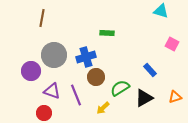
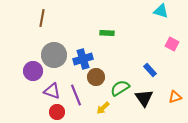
blue cross: moved 3 px left, 2 px down
purple circle: moved 2 px right
black triangle: rotated 36 degrees counterclockwise
red circle: moved 13 px right, 1 px up
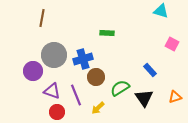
yellow arrow: moved 5 px left
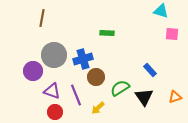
pink square: moved 10 px up; rotated 24 degrees counterclockwise
black triangle: moved 1 px up
red circle: moved 2 px left
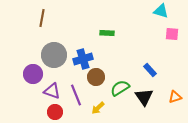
purple circle: moved 3 px down
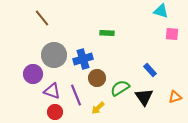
brown line: rotated 48 degrees counterclockwise
brown circle: moved 1 px right, 1 px down
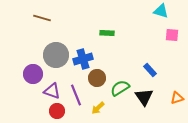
brown line: rotated 36 degrees counterclockwise
pink square: moved 1 px down
gray circle: moved 2 px right
orange triangle: moved 2 px right, 1 px down
red circle: moved 2 px right, 1 px up
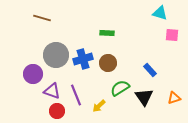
cyan triangle: moved 1 px left, 2 px down
brown circle: moved 11 px right, 15 px up
orange triangle: moved 3 px left
yellow arrow: moved 1 px right, 2 px up
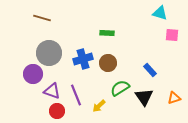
gray circle: moved 7 px left, 2 px up
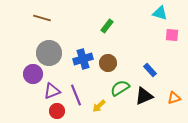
green rectangle: moved 7 px up; rotated 56 degrees counterclockwise
purple triangle: rotated 42 degrees counterclockwise
black triangle: moved 1 px up; rotated 42 degrees clockwise
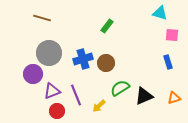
brown circle: moved 2 px left
blue rectangle: moved 18 px right, 8 px up; rotated 24 degrees clockwise
